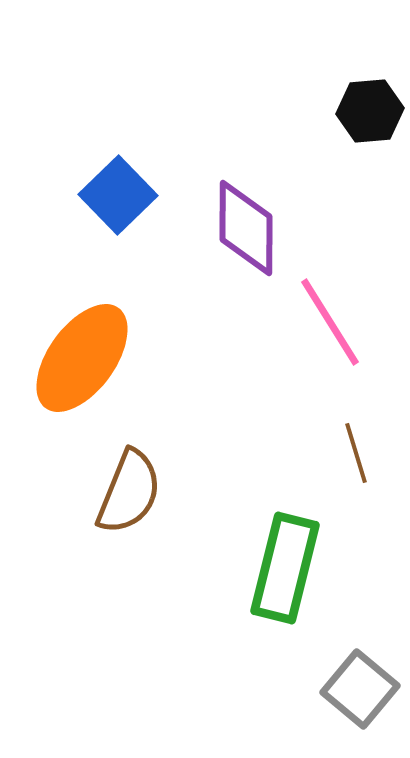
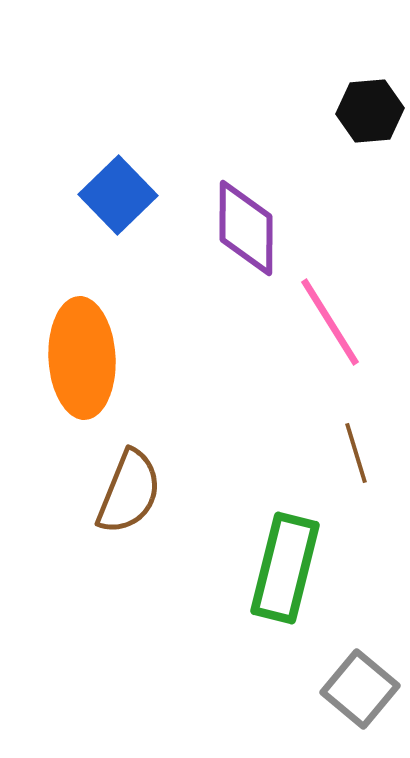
orange ellipse: rotated 39 degrees counterclockwise
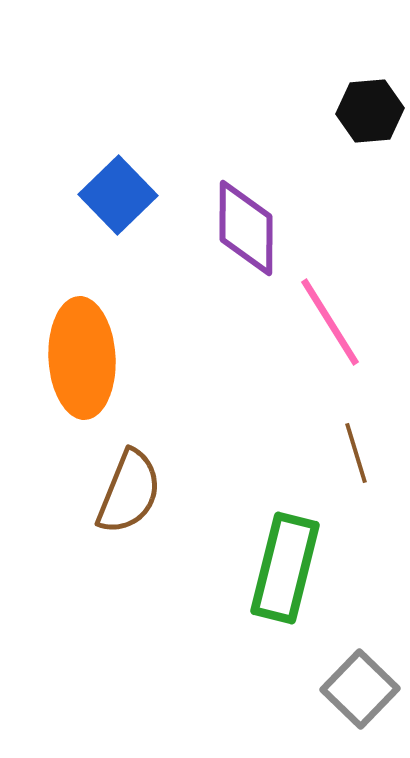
gray square: rotated 4 degrees clockwise
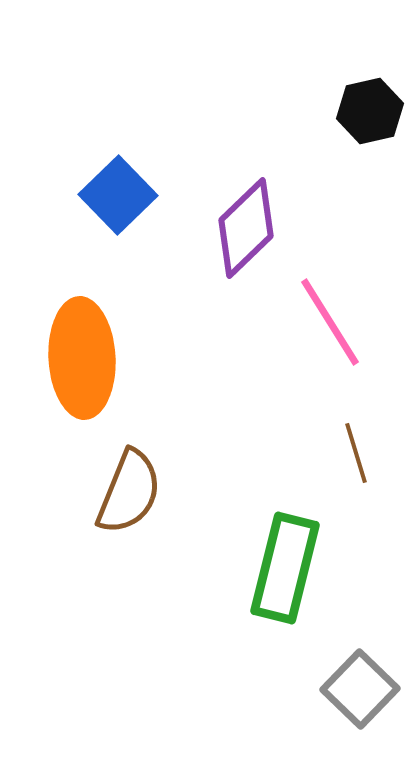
black hexagon: rotated 8 degrees counterclockwise
purple diamond: rotated 46 degrees clockwise
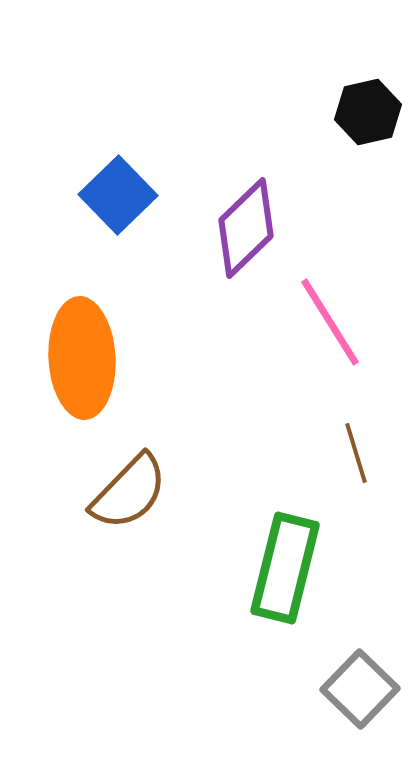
black hexagon: moved 2 px left, 1 px down
brown semicircle: rotated 22 degrees clockwise
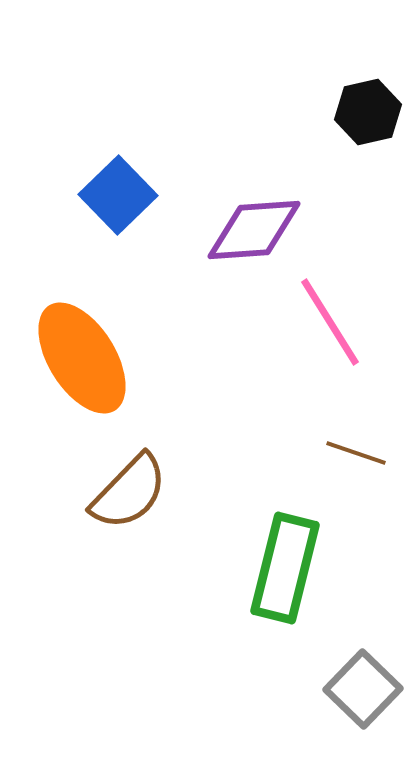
purple diamond: moved 8 px right, 2 px down; rotated 40 degrees clockwise
orange ellipse: rotated 29 degrees counterclockwise
brown line: rotated 54 degrees counterclockwise
gray square: moved 3 px right
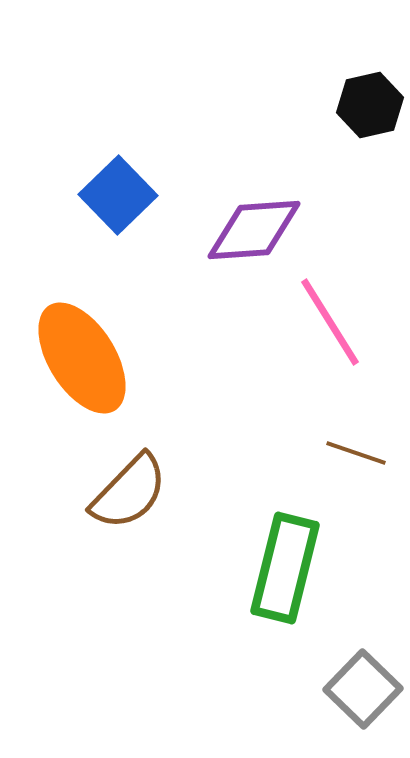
black hexagon: moved 2 px right, 7 px up
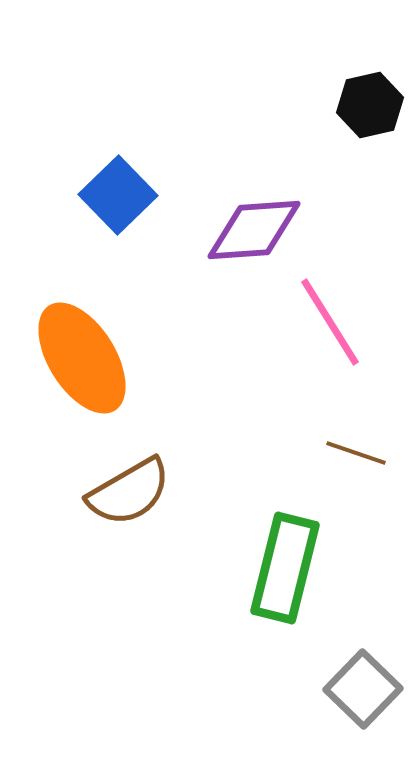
brown semicircle: rotated 16 degrees clockwise
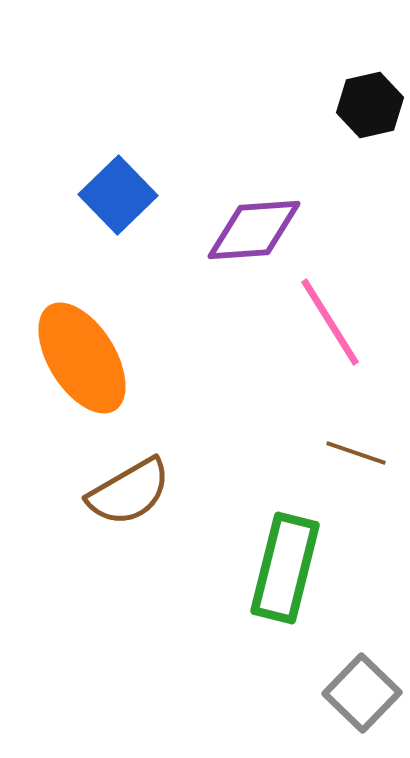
gray square: moved 1 px left, 4 px down
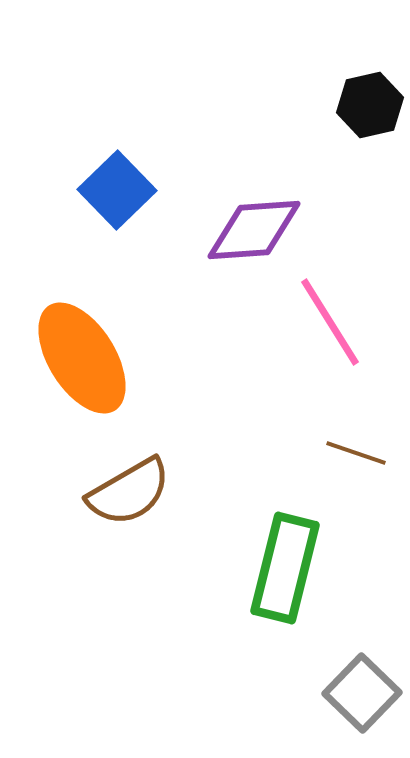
blue square: moved 1 px left, 5 px up
